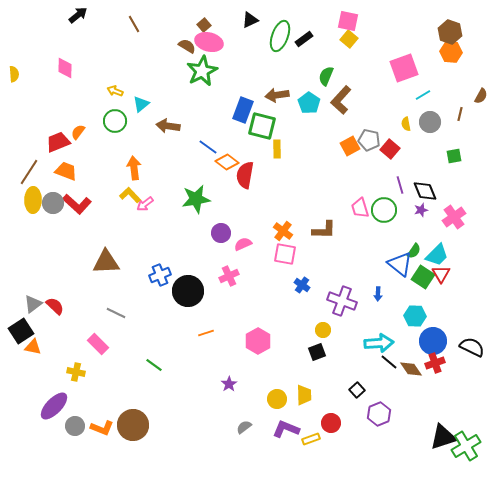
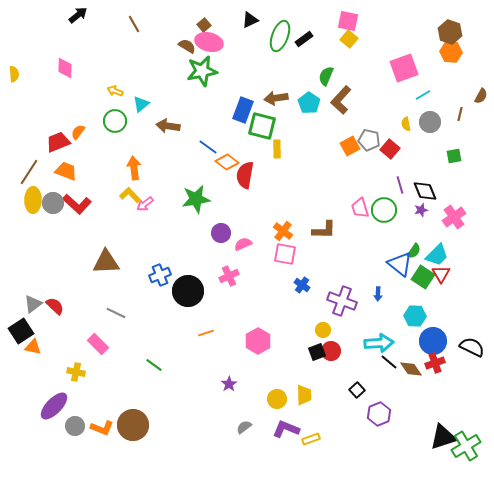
green star at (202, 71): rotated 16 degrees clockwise
brown arrow at (277, 95): moved 1 px left, 3 px down
red circle at (331, 423): moved 72 px up
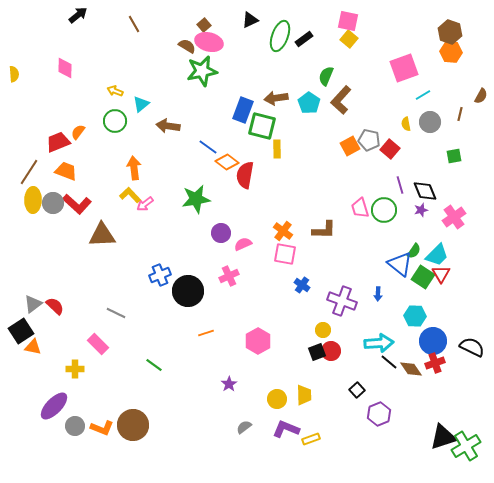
brown triangle at (106, 262): moved 4 px left, 27 px up
yellow cross at (76, 372): moved 1 px left, 3 px up; rotated 12 degrees counterclockwise
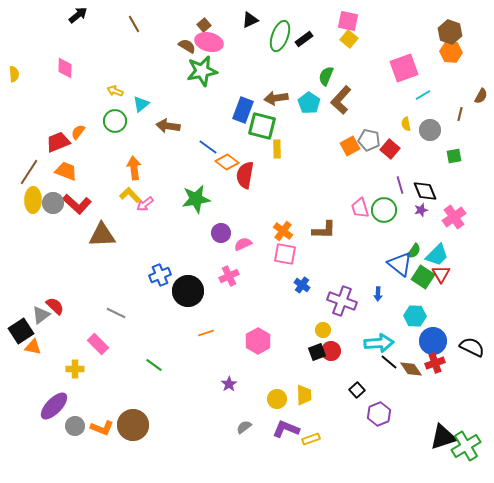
gray circle at (430, 122): moved 8 px down
gray triangle at (33, 304): moved 8 px right, 11 px down
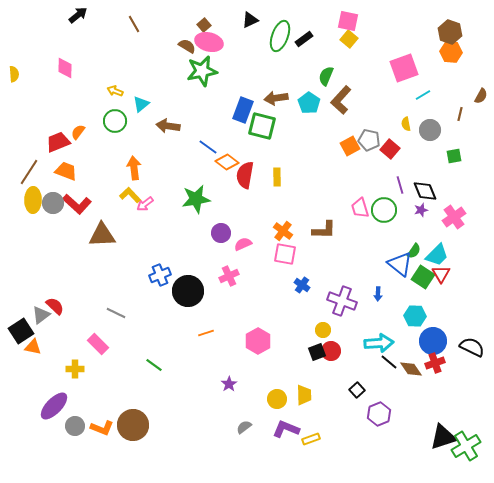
yellow rectangle at (277, 149): moved 28 px down
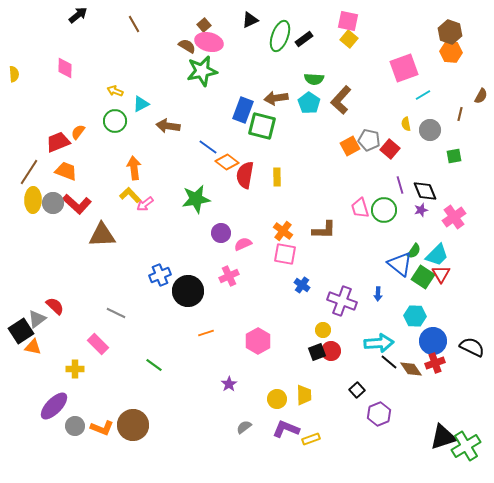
green semicircle at (326, 76): moved 12 px left, 3 px down; rotated 108 degrees counterclockwise
cyan triangle at (141, 104): rotated 12 degrees clockwise
gray triangle at (41, 315): moved 4 px left, 4 px down
